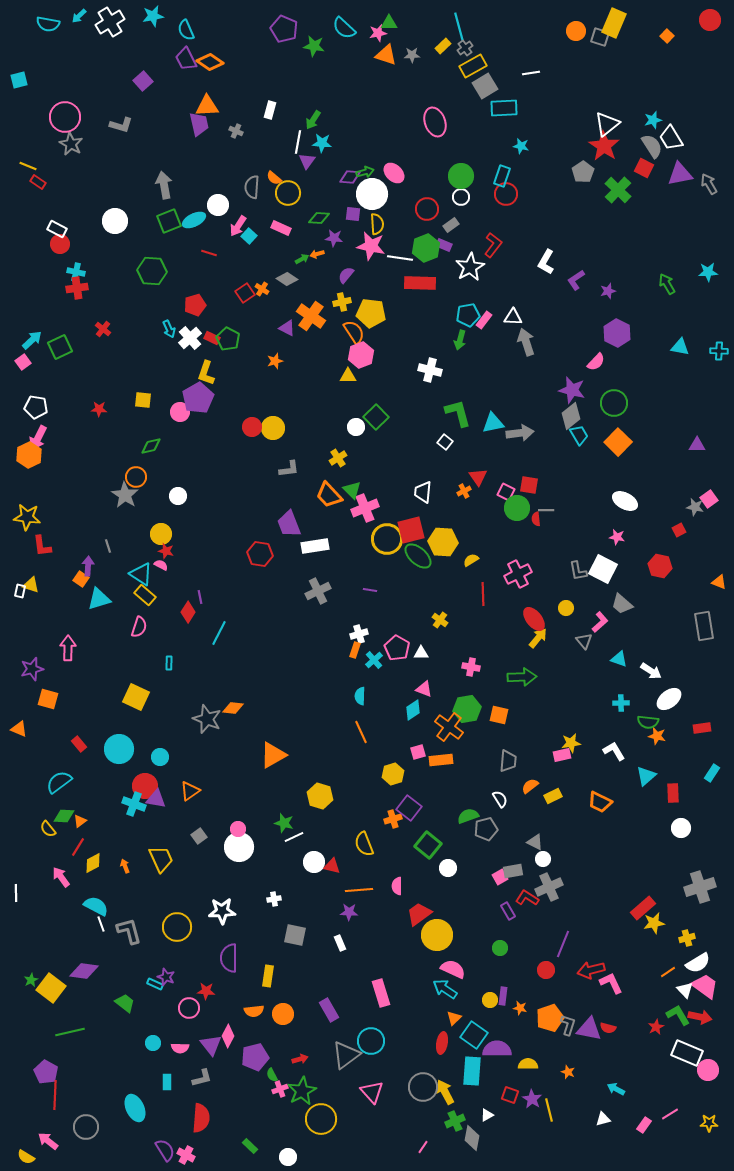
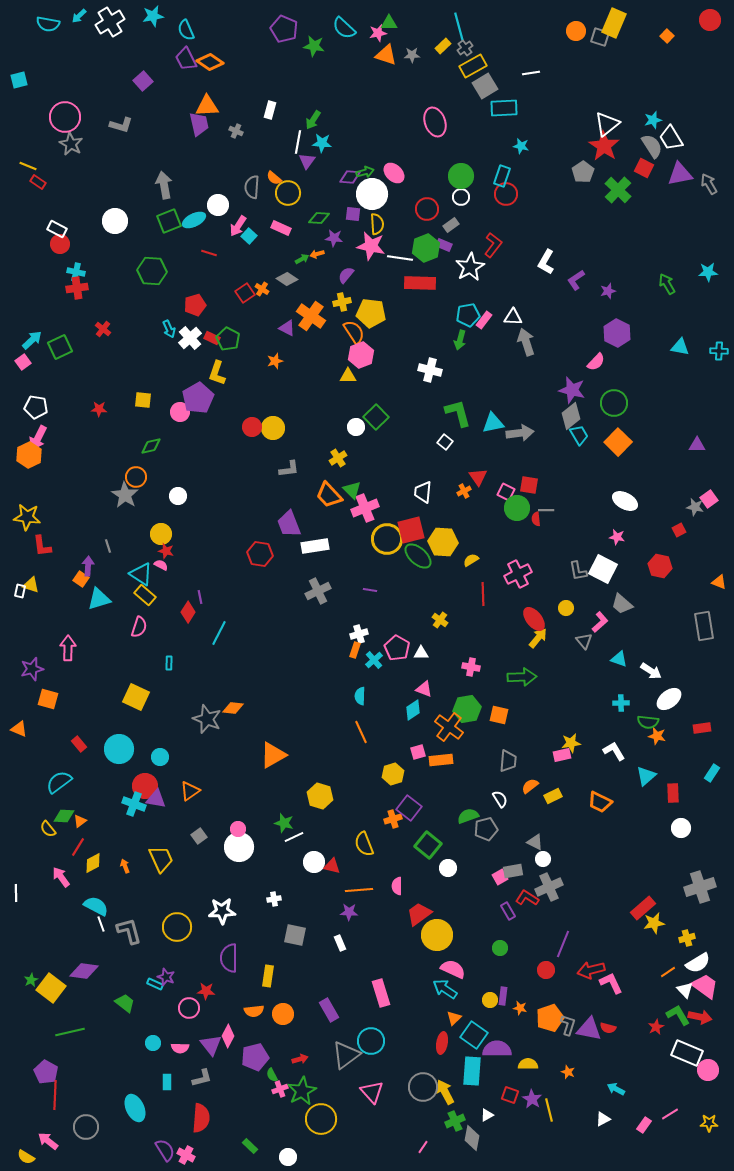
yellow L-shape at (206, 373): moved 11 px right
white triangle at (603, 1119): rotated 14 degrees counterclockwise
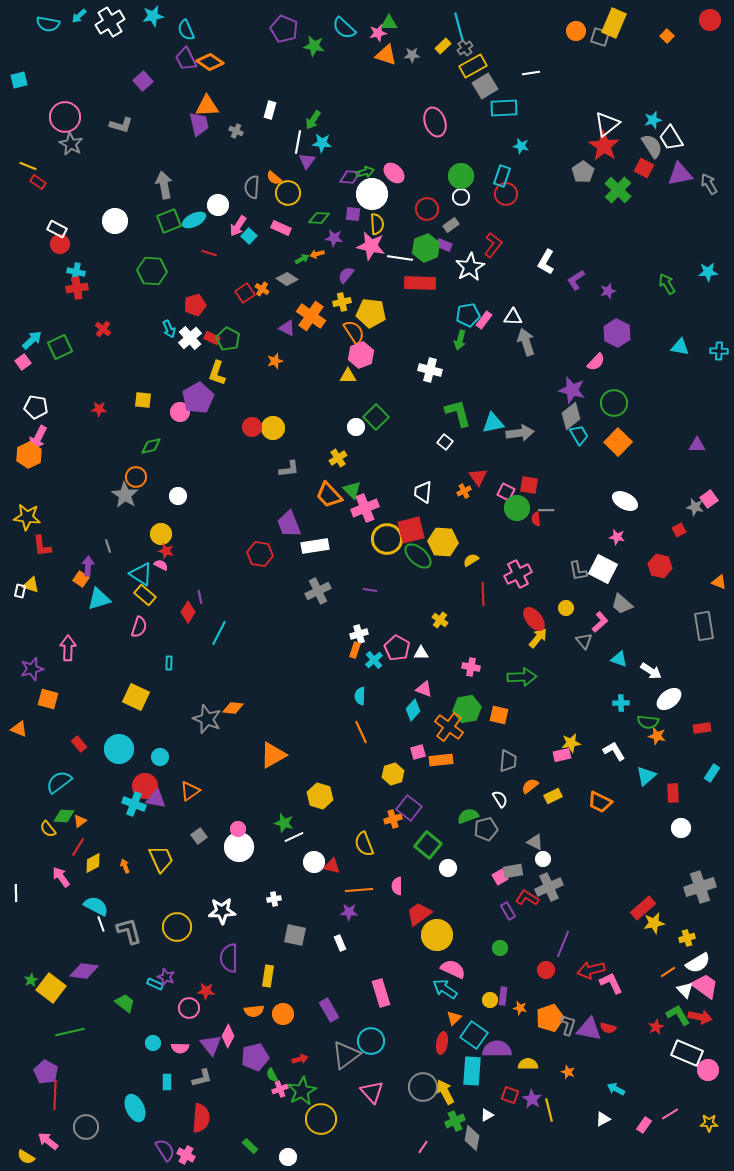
cyan diamond at (413, 710): rotated 15 degrees counterclockwise
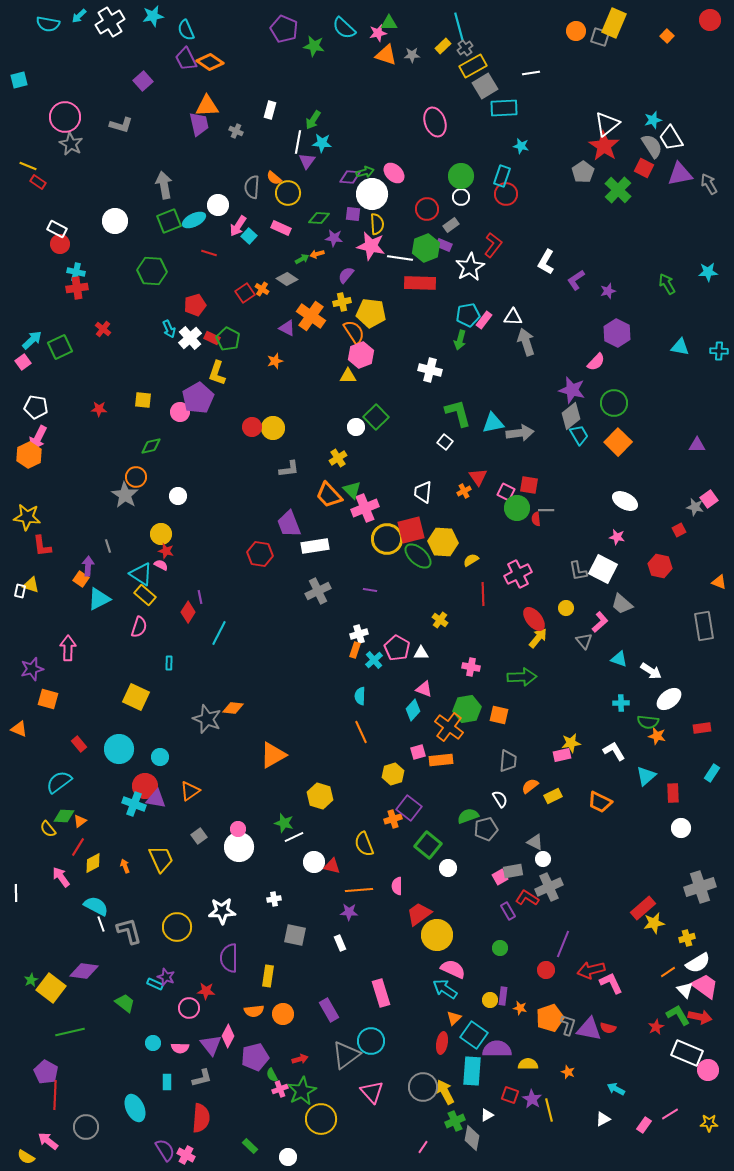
cyan triangle at (99, 599): rotated 10 degrees counterclockwise
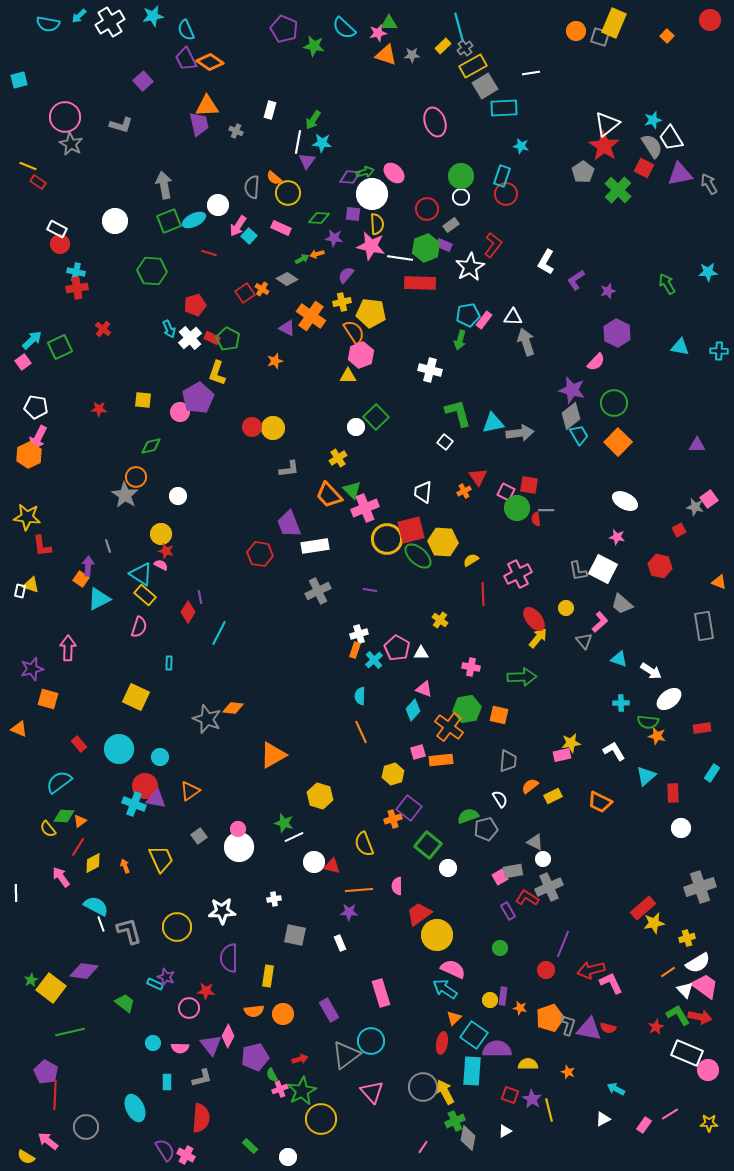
white triangle at (487, 1115): moved 18 px right, 16 px down
gray diamond at (472, 1138): moved 4 px left
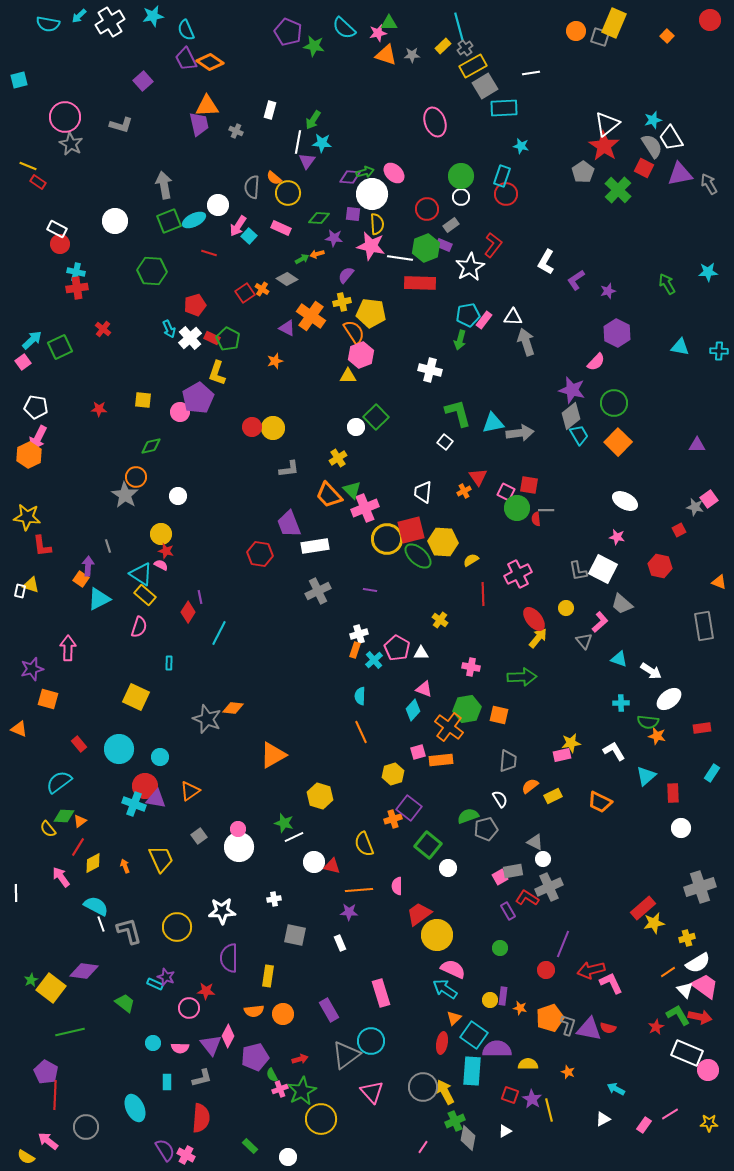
purple pentagon at (284, 29): moved 4 px right, 3 px down
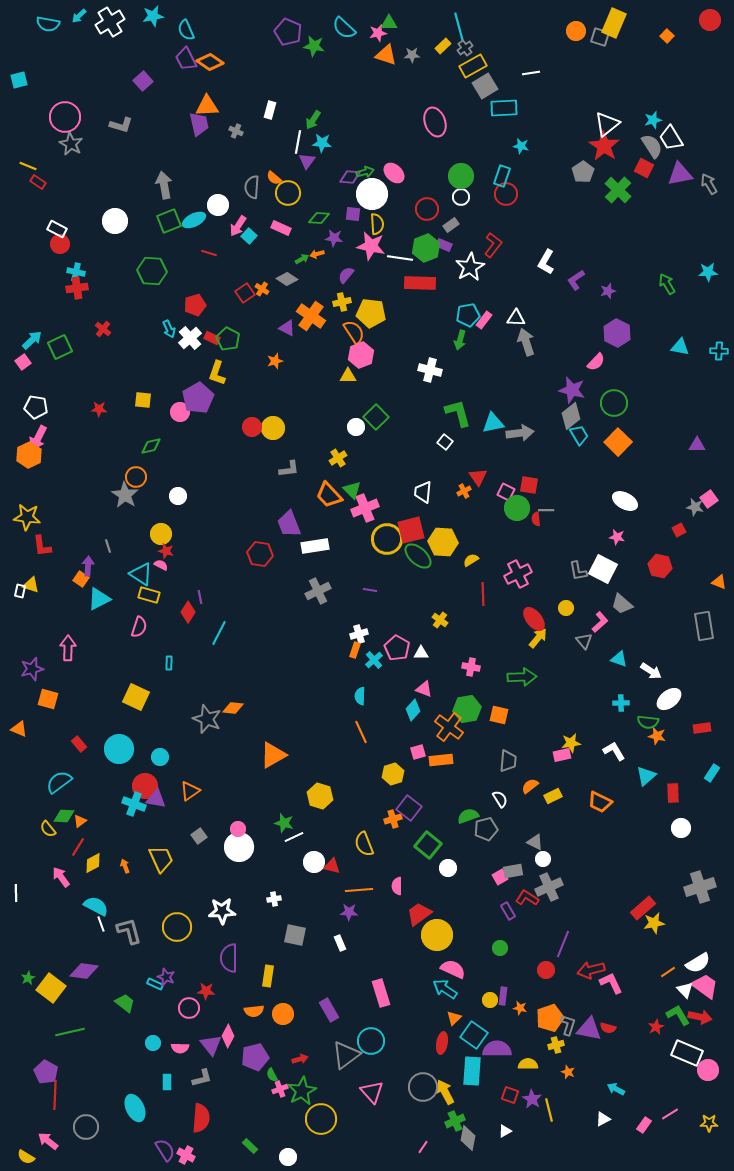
white triangle at (513, 317): moved 3 px right, 1 px down
yellow rectangle at (145, 595): moved 4 px right; rotated 25 degrees counterclockwise
yellow cross at (687, 938): moved 131 px left, 107 px down
green star at (31, 980): moved 3 px left, 2 px up
